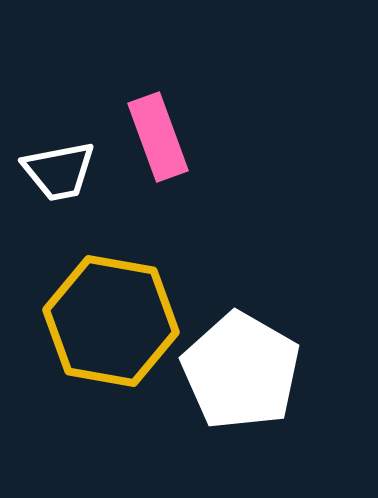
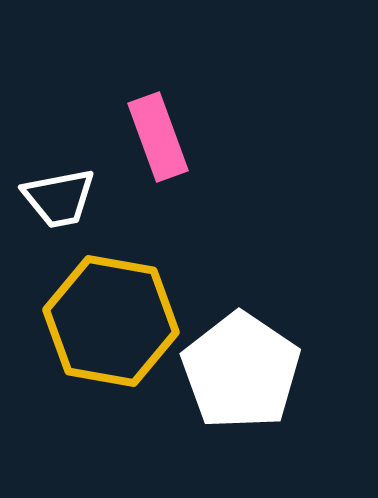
white trapezoid: moved 27 px down
white pentagon: rotated 4 degrees clockwise
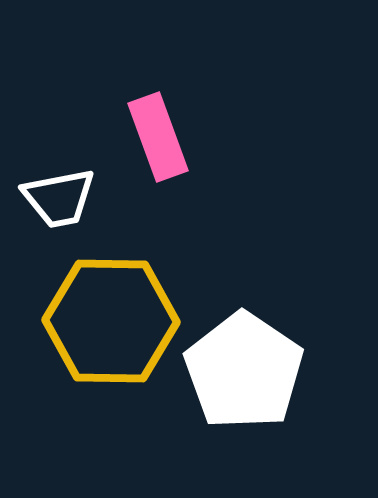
yellow hexagon: rotated 9 degrees counterclockwise
white pentagon: moved 3 px right
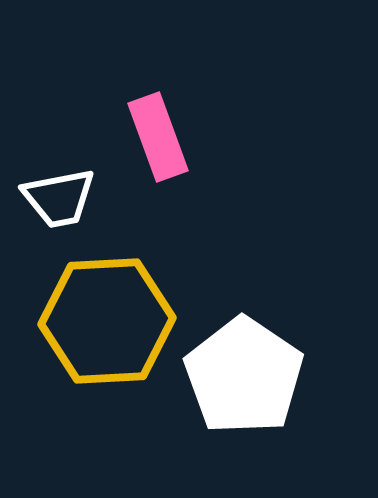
yellow hexagon: moved 4 px left; rotated 4 degrees counterclockwise
white pentagon: moved 5 px down
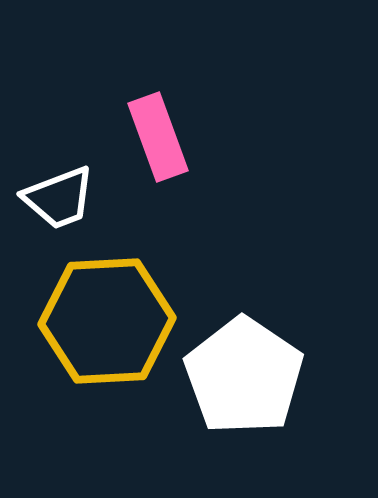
white trapezoid: rotated 10 degrees counterclockwise
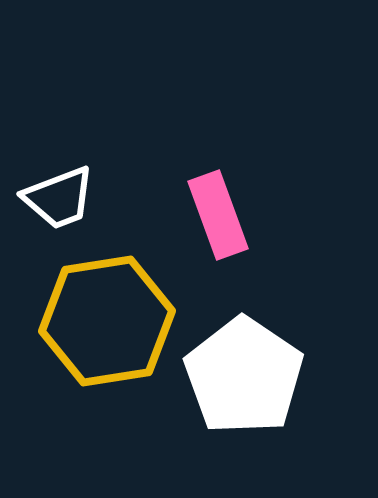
pink rectangle: moved 60 px right, 78 px down
yellow hexagon: rotated 6 degrees counterclockwise
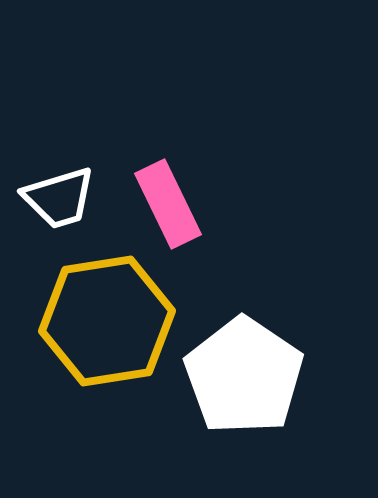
white trapezoid: rotated 4 degrees clockwise
pink rectangle: moved 50 px left, 11 px up; rotated 6 degrees counterclockwise
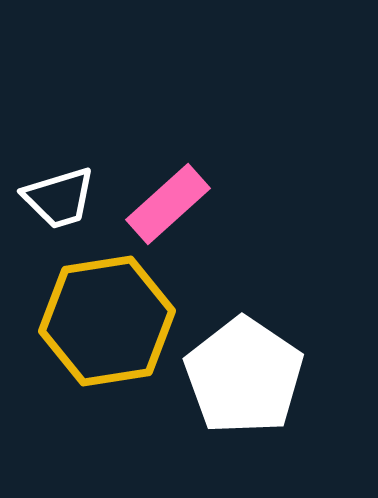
pink rectangle: rotated 74 degrees clockwise
